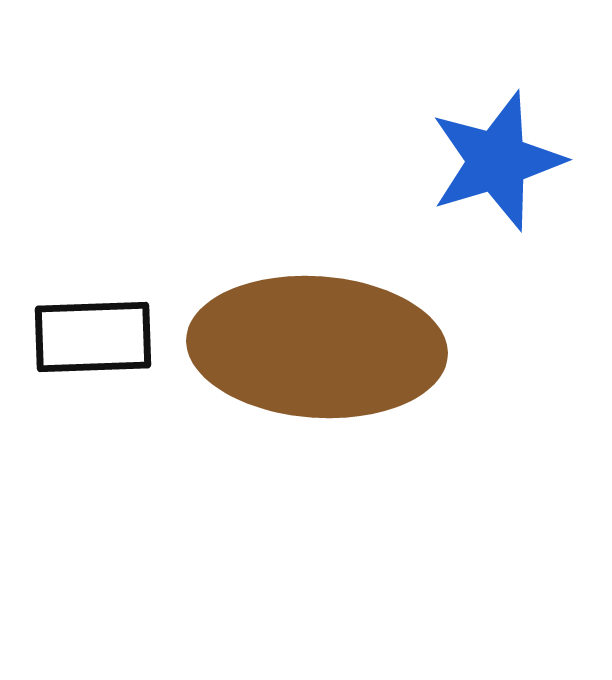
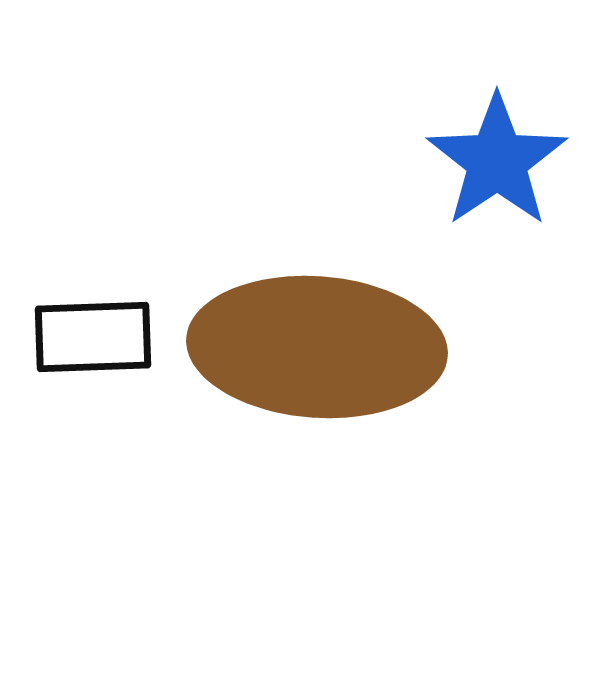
blue star: rotated 17 degrees counterclockwise
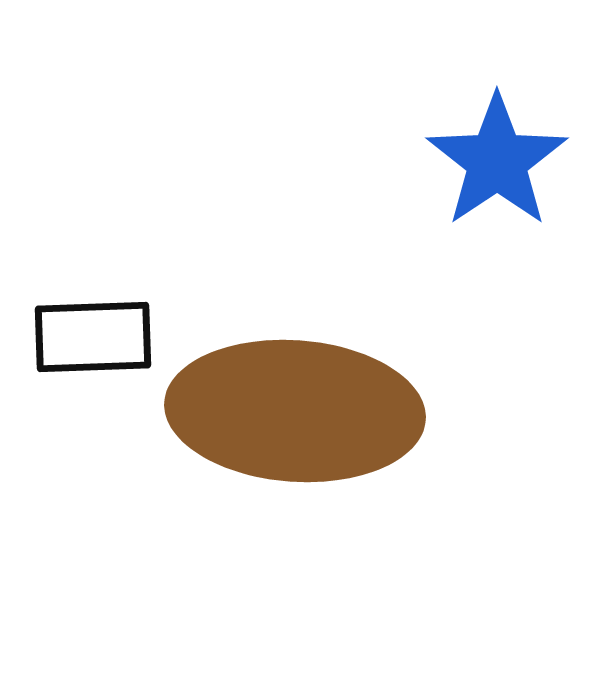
brown ellipse: moved 22 px left, 64 px down
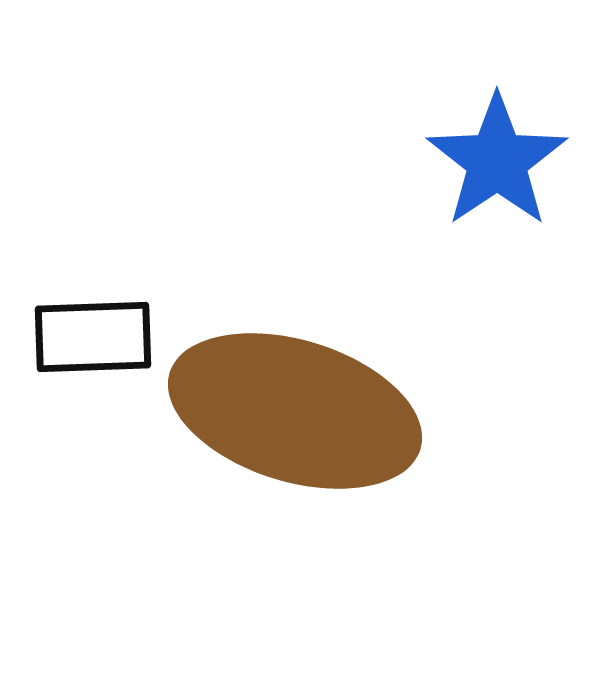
brown ellipse: rotated 13 degrees clockwise
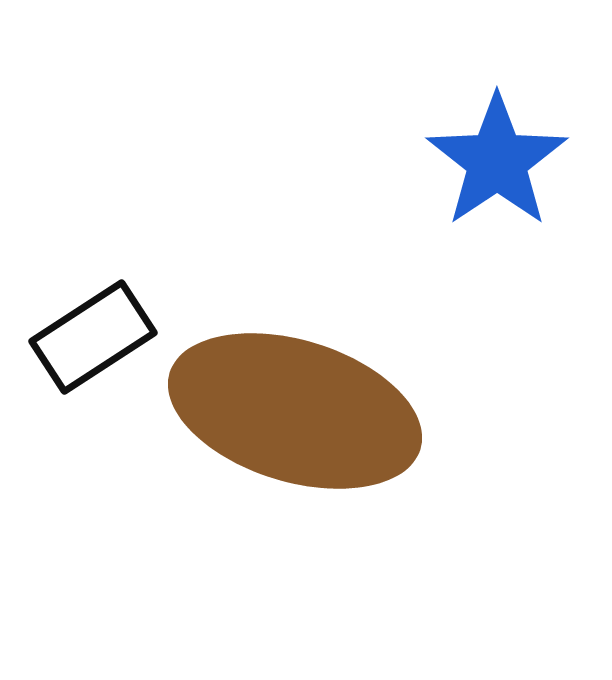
black rectangle: rotated 31 degrees counterclockwise
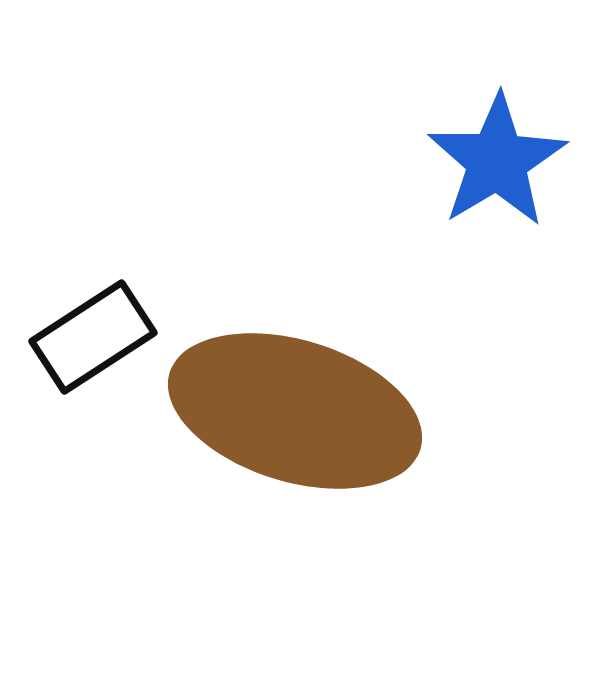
blue star: rotated 3 degrees clockwise
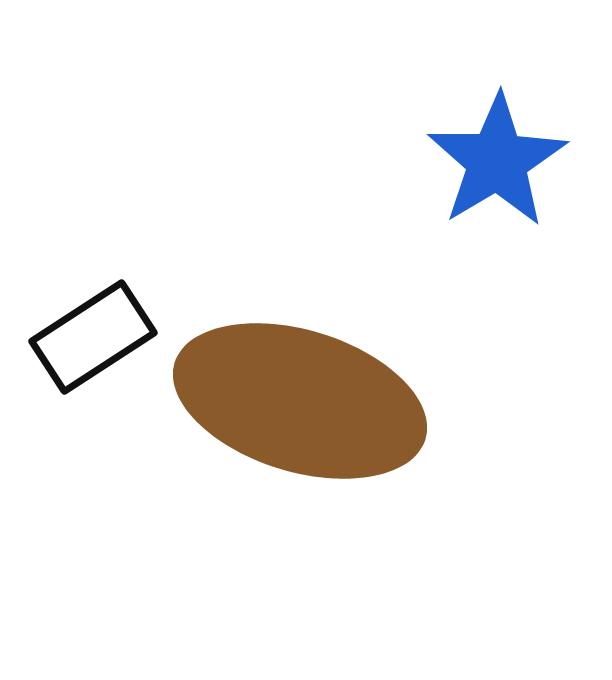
brown ellipse: moved 5 px right, 10 px up
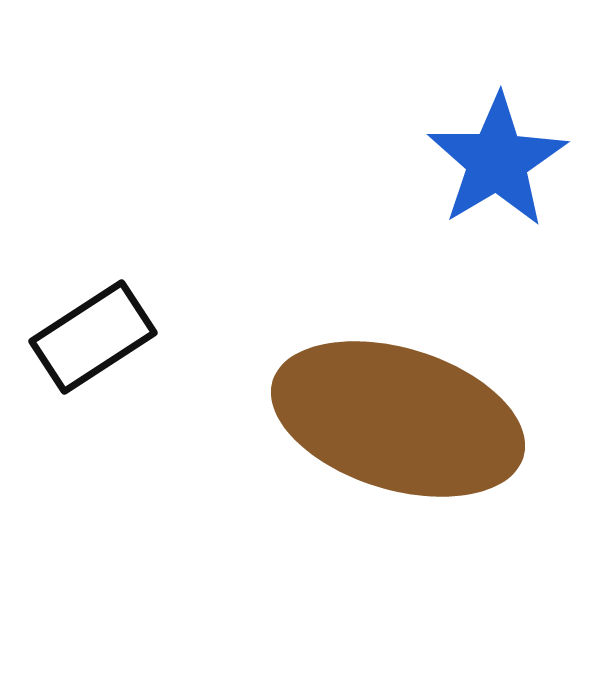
brown ellipse: moved 98 px right, 18 px down
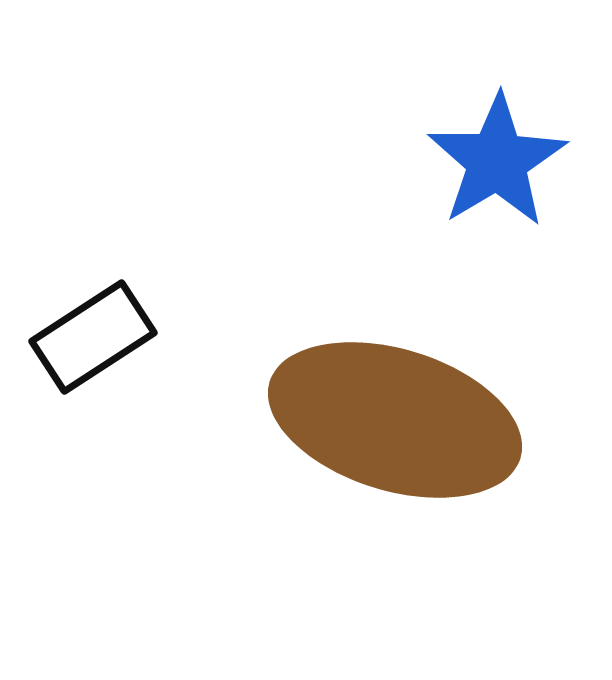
brown ellipse: moved 3 px left, 1 px down
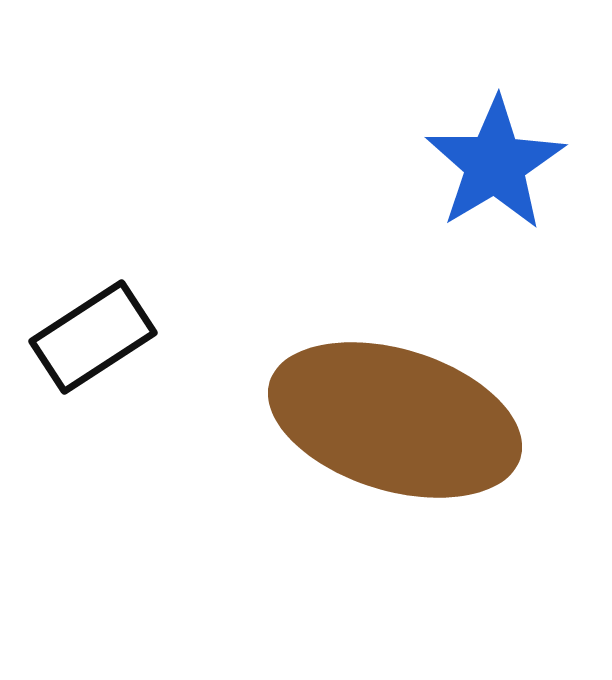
blue star: moved 2 px left, 3 px down
